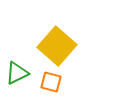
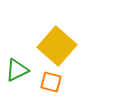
green triangle: moved 3 px up
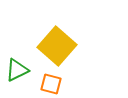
orange square: moved 2 px down
